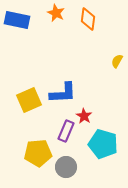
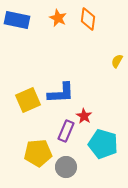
orange star: moved 2 px right, 5 px down
blue L-shape: moved 2 px left
yellow square: moved 1 px left
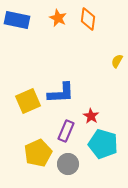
yellow square: moved 1 px down
red star: moved 7 px right
yellow pentagon: rotated 20 degrees counterclockwise
gray circle: moved 2 px right, 3 px up
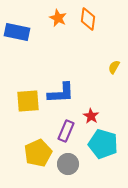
blue rectangle: moved 12 px down
yellow semicircle: moved 3 px left, 6 px down
yellow square: rotated 20 degrees clockwise
